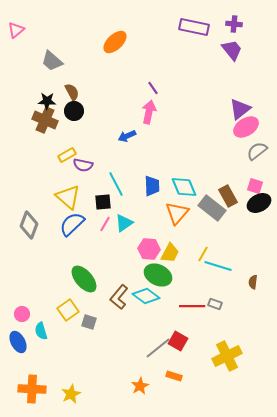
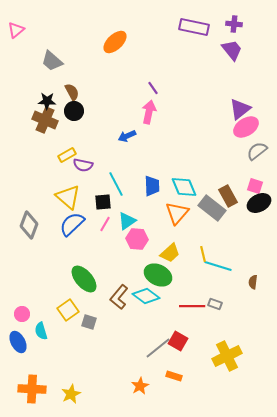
cyan triangle at (124, 223): moved 3 px right, 2 px up
pink hexagon at (149, 249): moved 12 px left, 10 px up
yellow trapezoid at (170, 253): rotated 20 degrees clockwise
yellow line at (203, 254): rotated 42 degrees counterclockwise
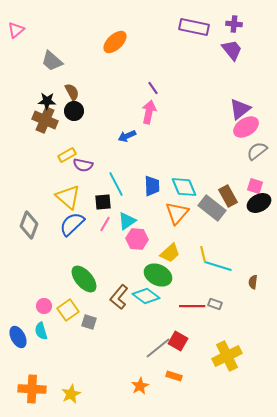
pink circle at (22, 314): moved 22 px right, 8 px up
blue ellipse at (18, 342): moved 5 px up
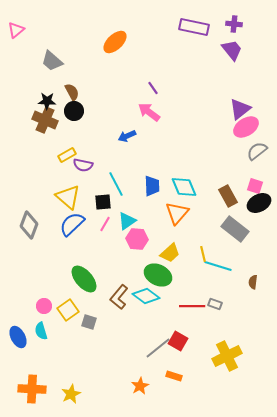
pink arrow at (149, 112): rotated 65 degrees counterclockwise
gray rectangle at (212, 208): moved 23 px right, 21 px down
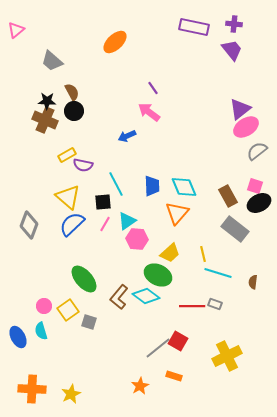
cyan line at (218, 266): moved 7 px down
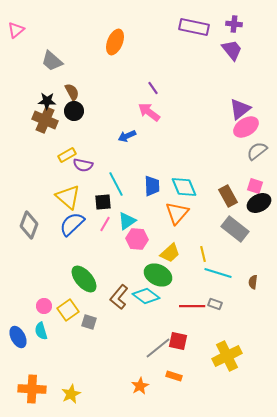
orange ellipse at (115, 42): rotated 25 degrees counterclockwise
red square at (178, 341): rotated 18 degrees counterclockwise
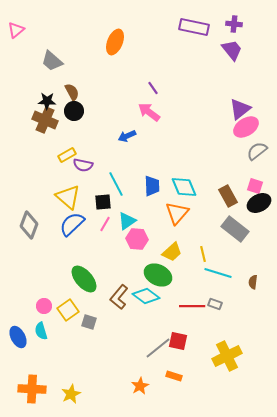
yellow trapezoid at (170, 253): moved 2 px right, 1 px up
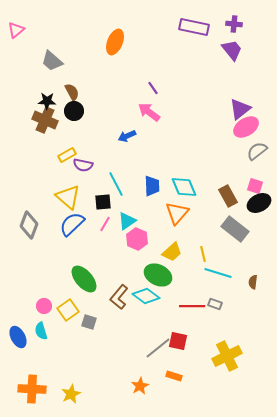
pink hexagon at (137, 239): rotated 20 degrees clockwise
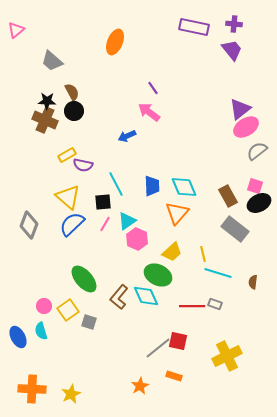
cyan diamond at (146, 296): rotated 28 degrees clockwise
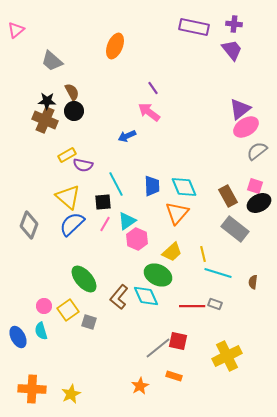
orange ellipse at (115, 42): moved 4 px down
